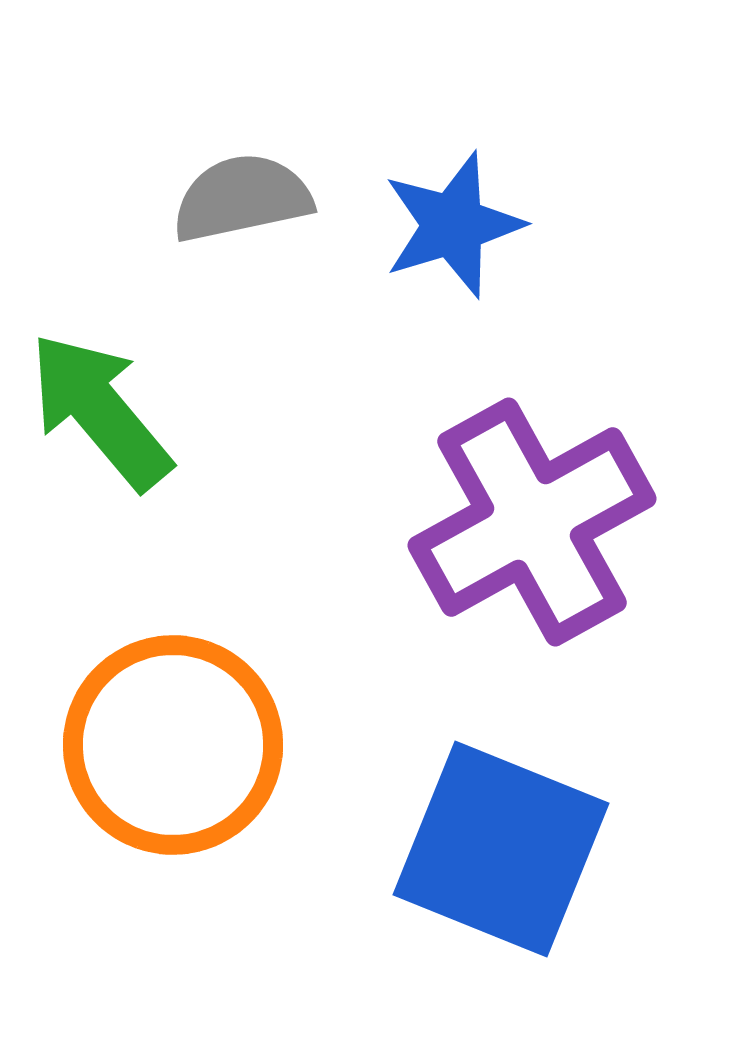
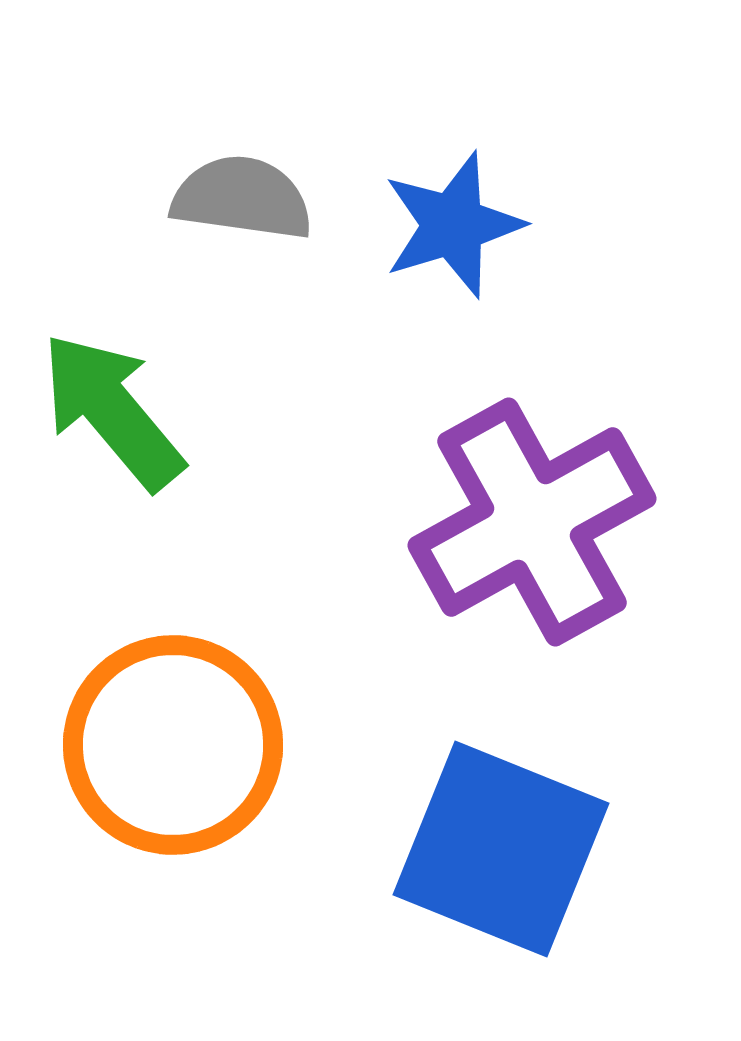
gray semicircle: rotated 20 degrees clockwise
green arrow: moved 12 px right
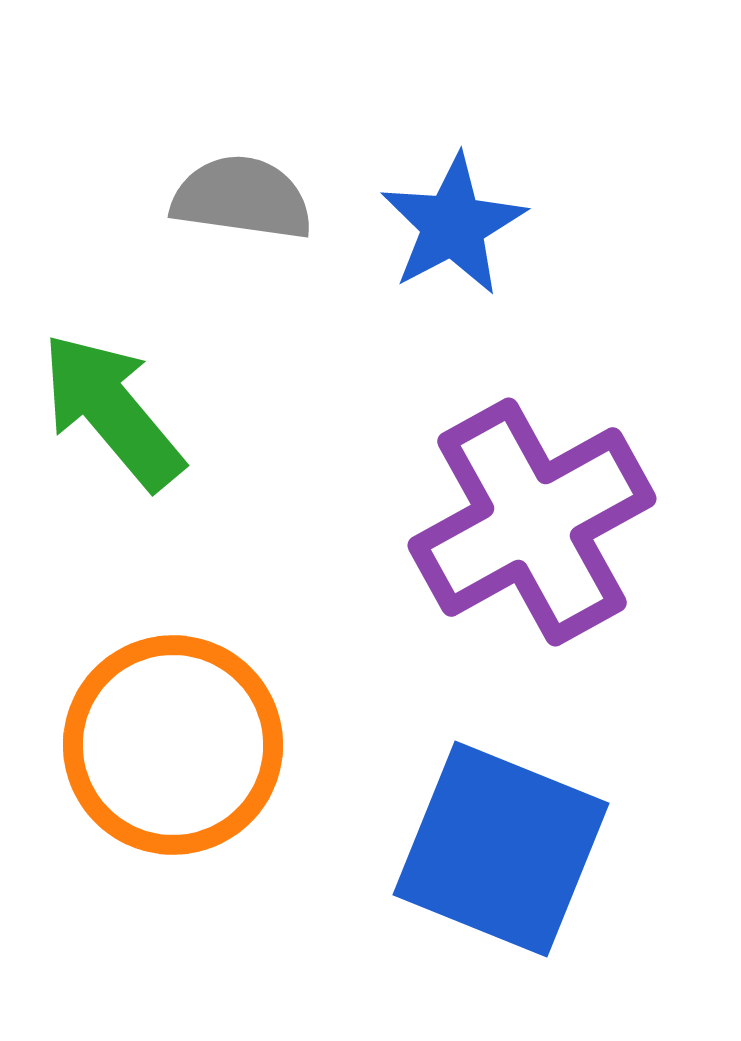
blue star: rotated 11 degrees counterclockwise
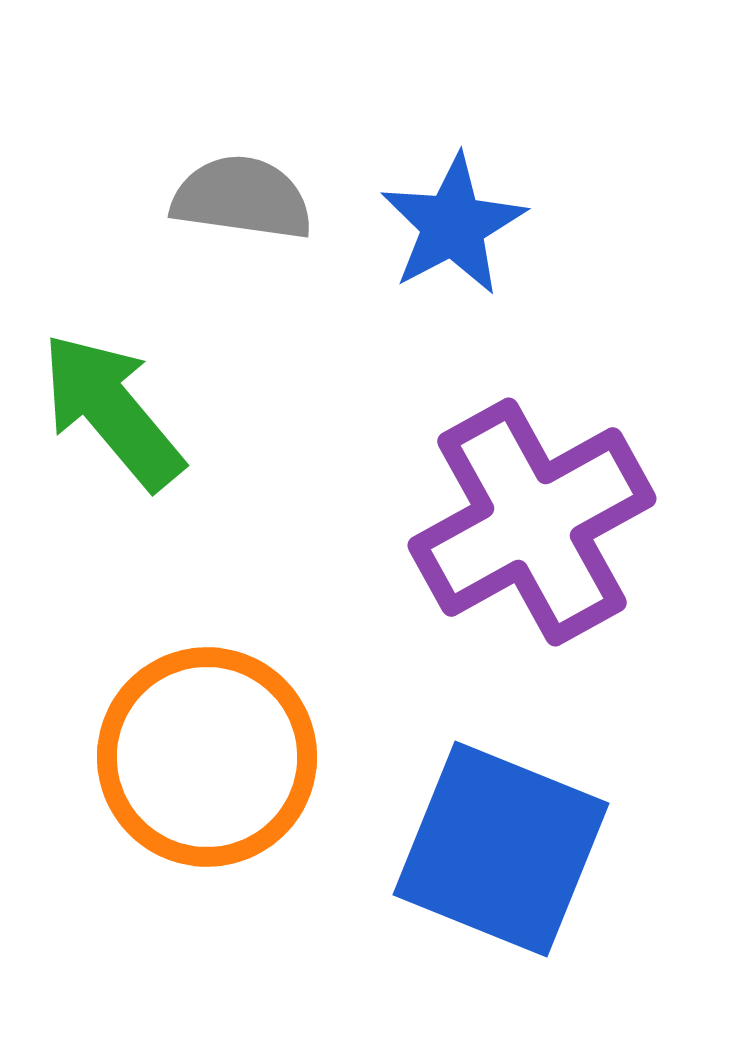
orange circle: moved 34 px right, 12 px down
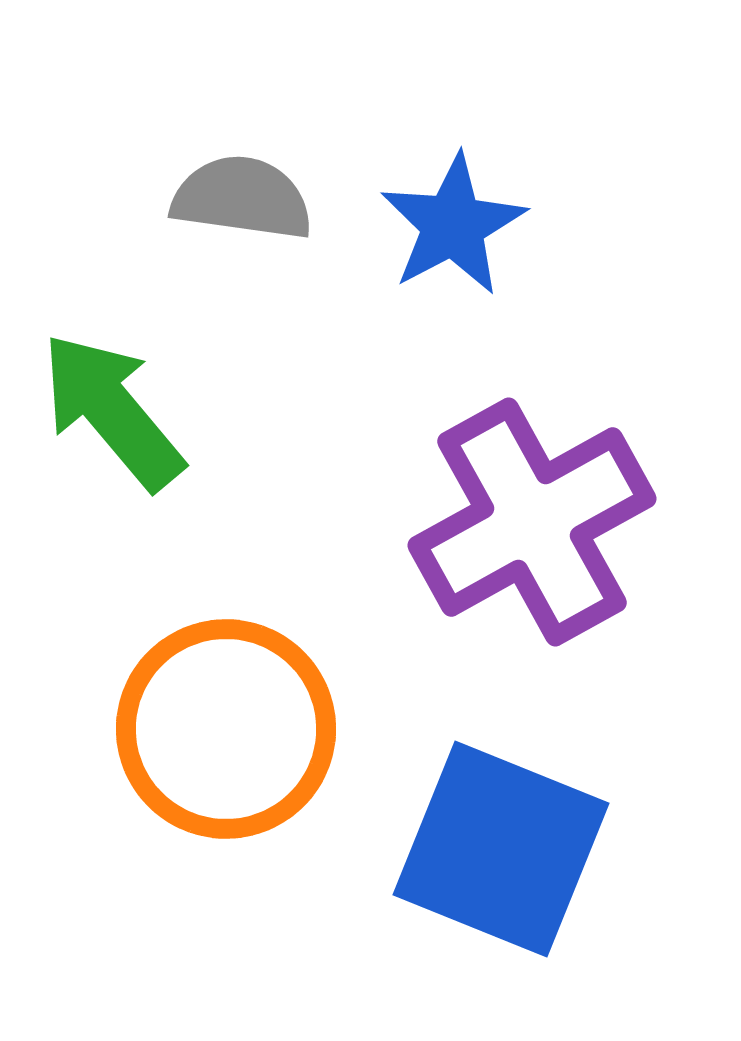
orange circle: moved 19 px right, 28 px up
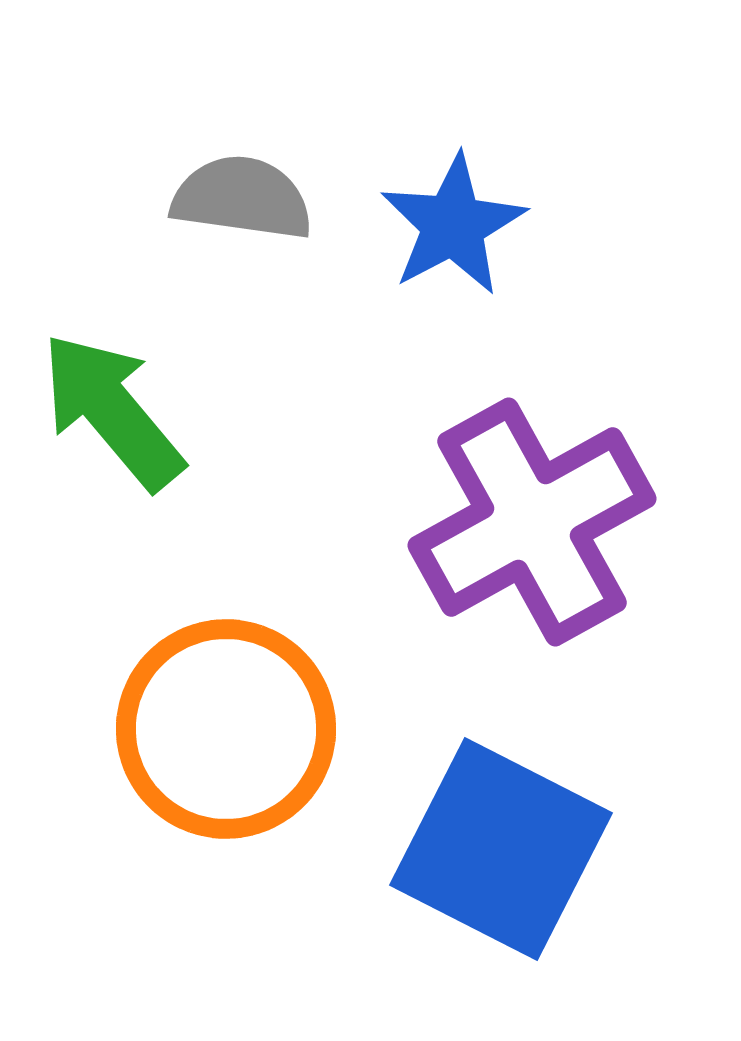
blue square: rotated 5 degrees clockwise
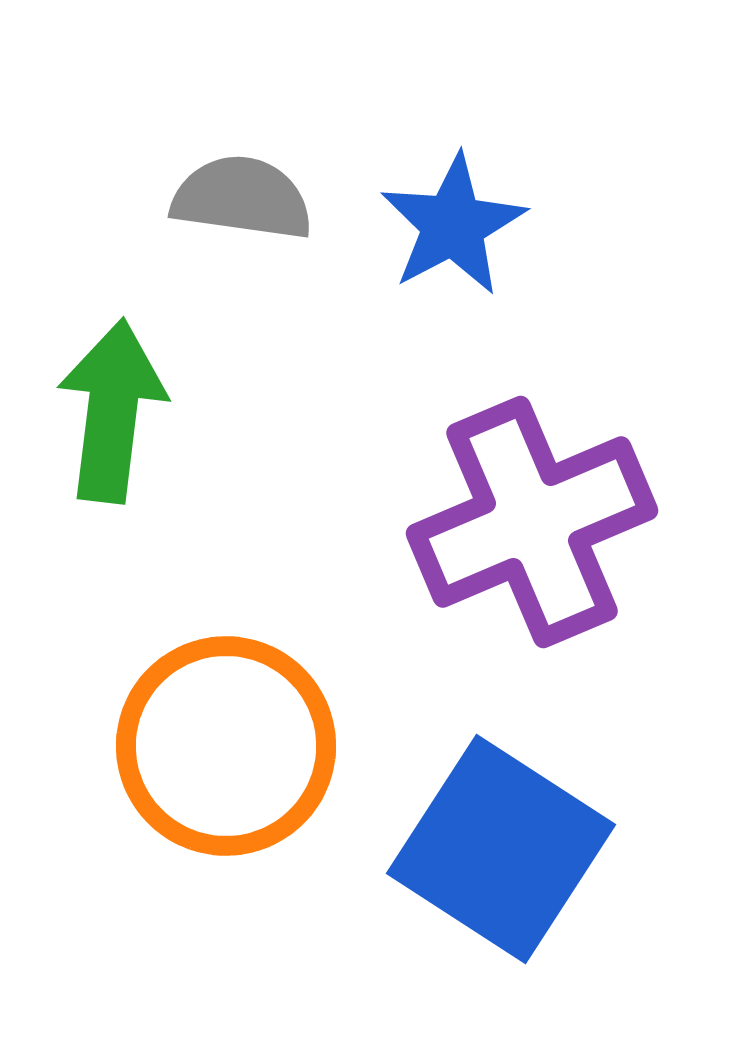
green arrow: rotated 47 degrees clockwise
purple cross: rotated 6 degrees clockwise
orange circle: moved 17 px down
blue square: rotated 6 degrees clockwise
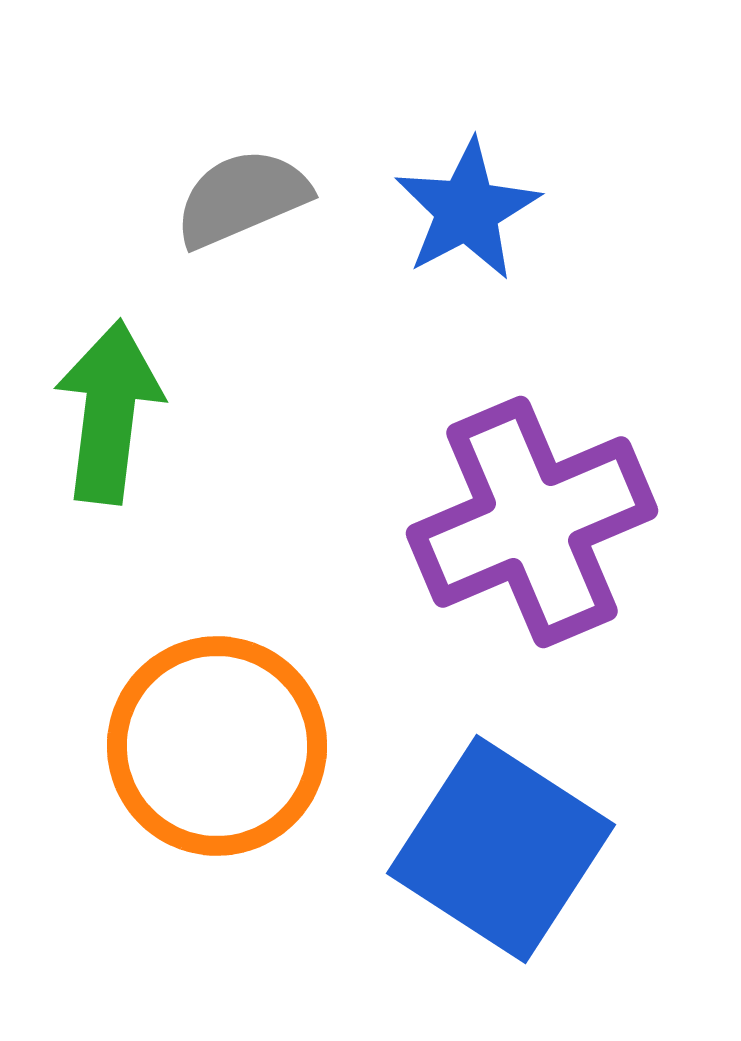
gray semicircle: rotated 31 degrees counterclockwise
blue star: moved 14 px right, 15 px up
green arrow: moved 3 px left, 1 px down
orange circle: moved 9 px left
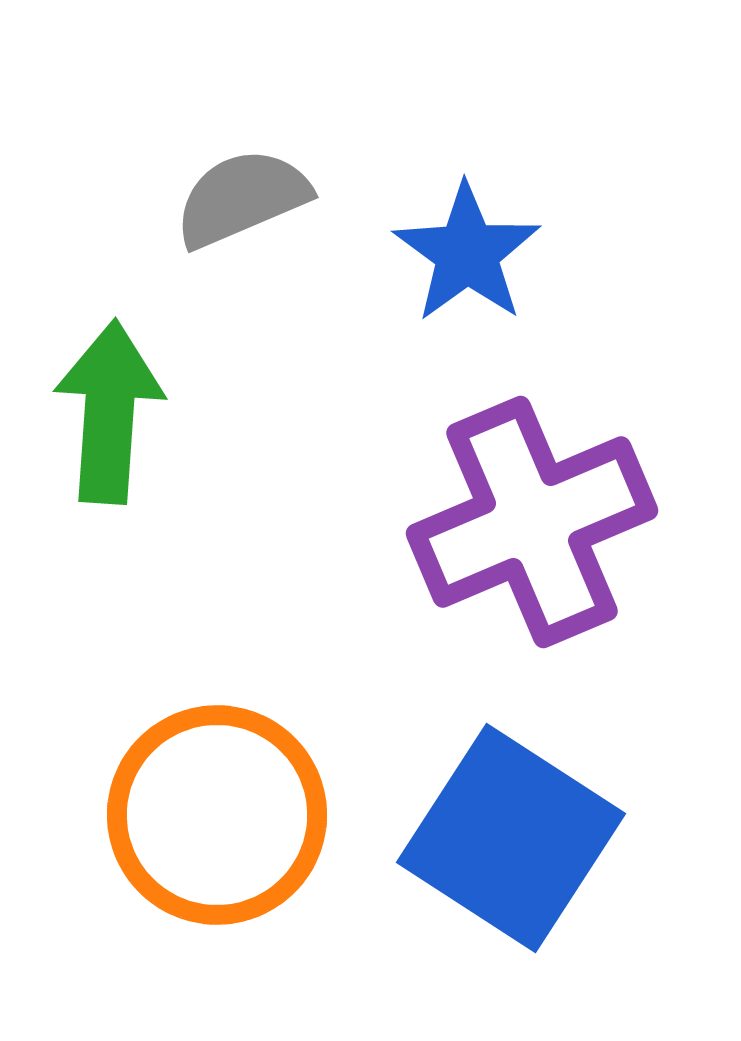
blue star: moved 43 px down; rotated 8 degrees counterclockwise
green arrow: rotated 3 degrees counterclockwise
orange circle: moved 69 px down
blue square: moved 10 px right, 11 px up
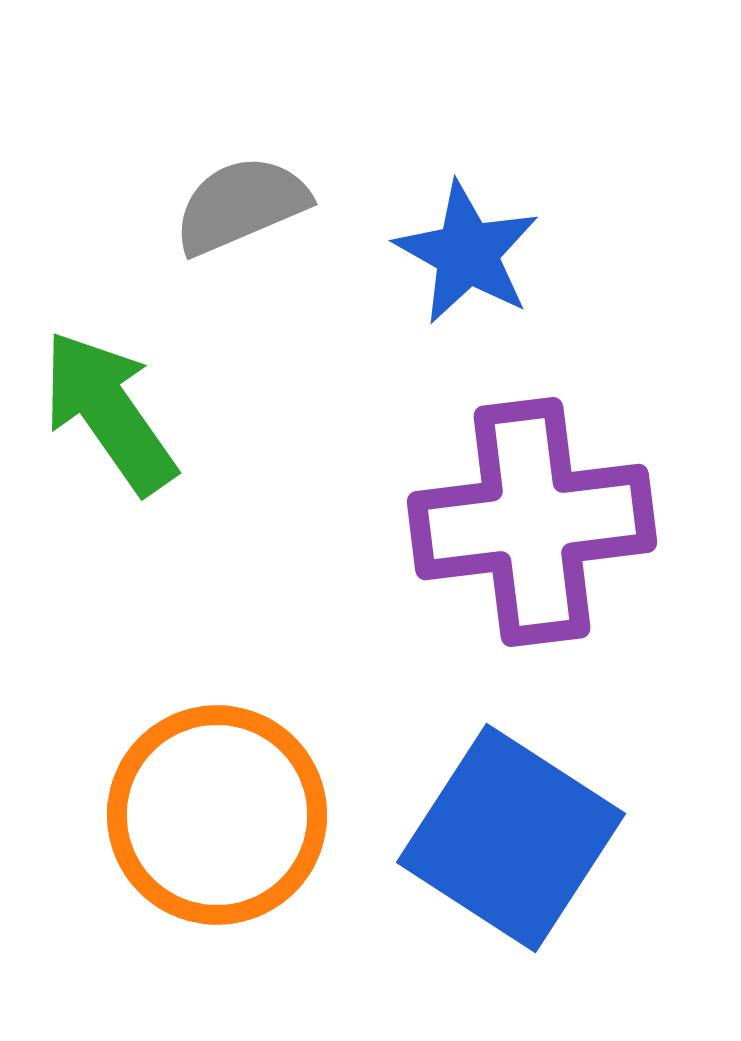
gray semicircle: moved 1 px left, 7 px down
blue star: rotated 7 degrees counterclockwise
green arrow: rotated 39 degrees counterclockwise
purple cross: rotated 16 degrees clockwise
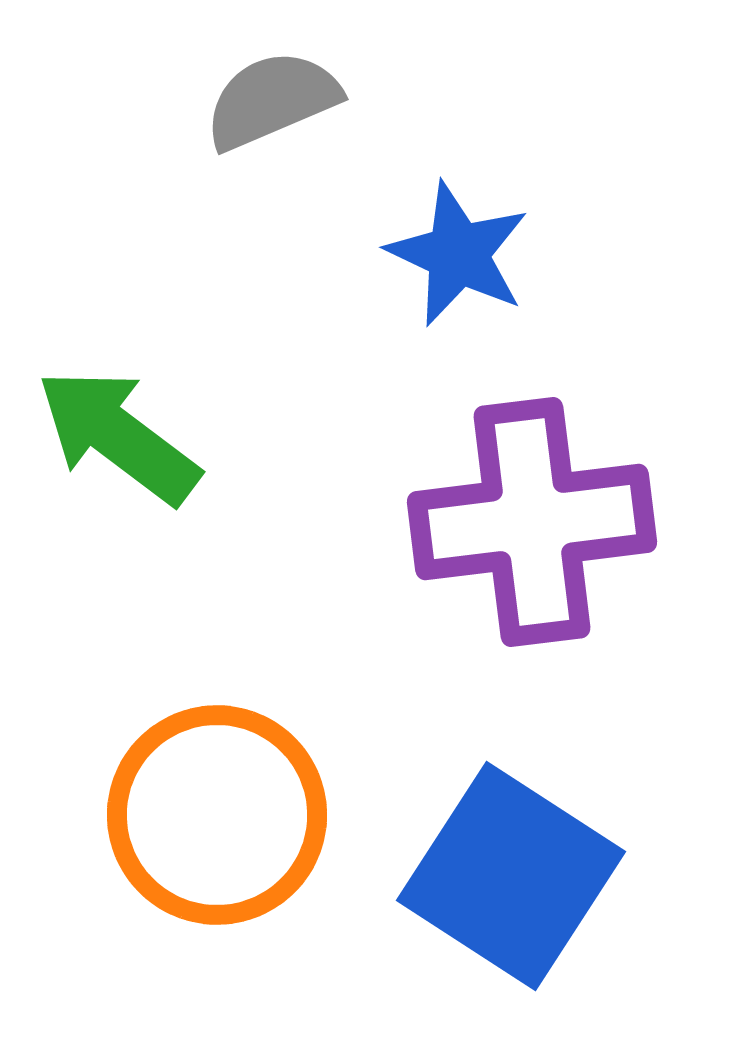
gray semicircle: moved 31 px right, 105 px up
blue star: moved 9 px left, 1 px down; rotated 4 degrees counterclockwise
green arrow: moved 9 px right, 24 px down; rotated 18 degrees counterclockwise
blue square: moved 38 px down
